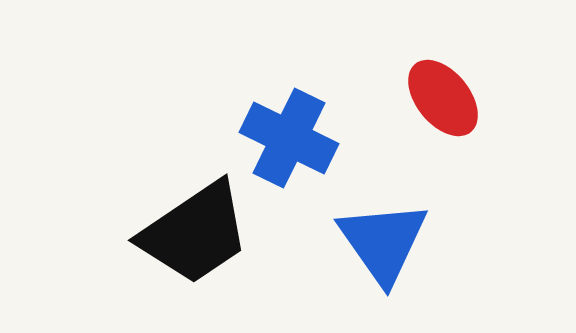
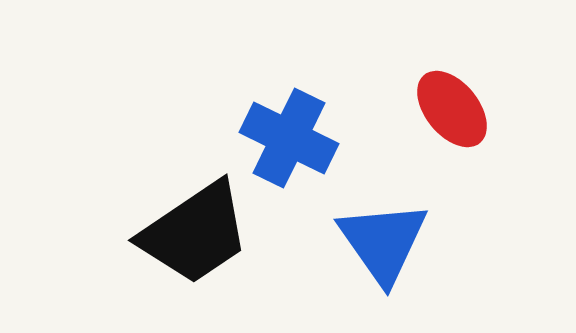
red ellipse: moved 9 px right, 11 px down
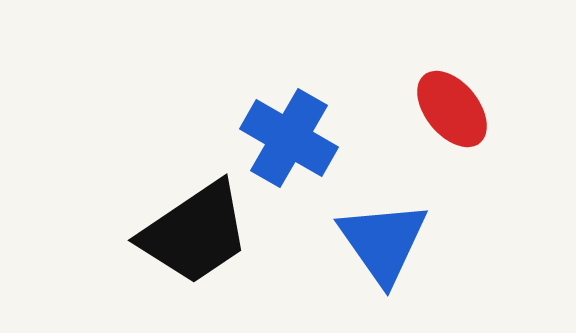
blue cross: rotated 4 degrees clockwise
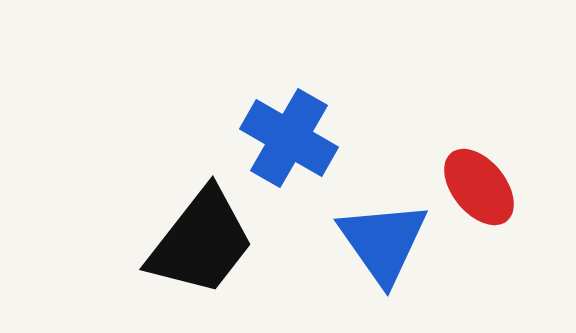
red ellipse: moved 27 px right, 78 px down
black trapezoid: moved 6 px right, 9 px down; rotated 18 degrees counterclockwise
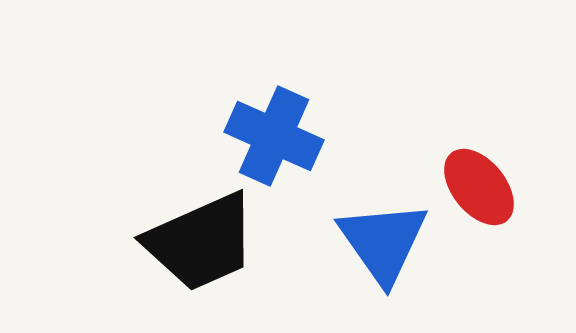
blue cross: moved 15 px left, 2 px up; rotated 6 degrees counterclockwise
black trapezoid: rotated 28 degrees clockwise
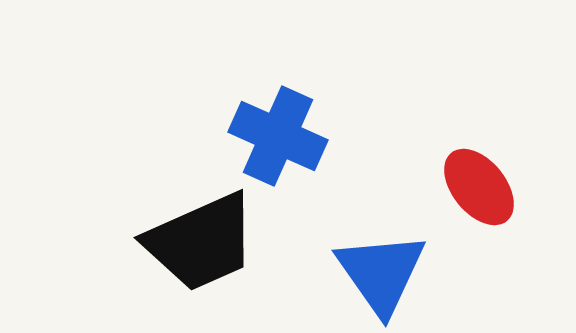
blue cross: moved 4 px right
blue triangle: moved 2 px left, 31 px down
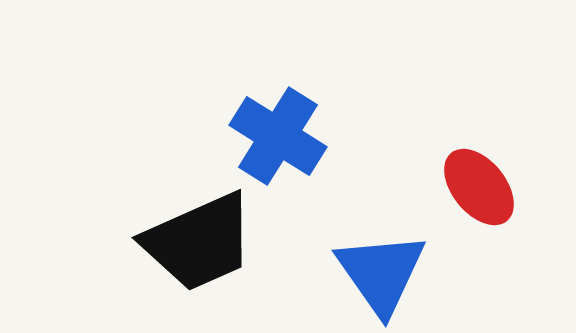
blue cross: rotated 8 degrees clockwise
black trapezoid: moved 2 px left
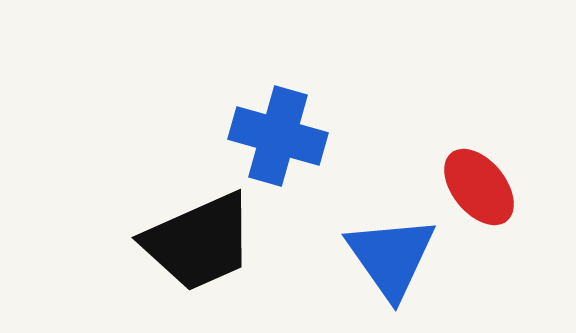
blue cross: rotated 16 degrees counterclockwise
blue triangle: moved 10 px right, 16 px up
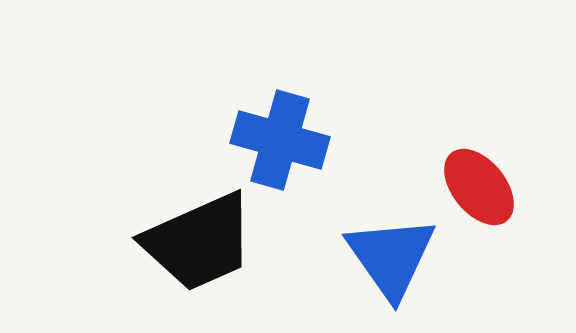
blue cross: moved 2 px right, 4 px down
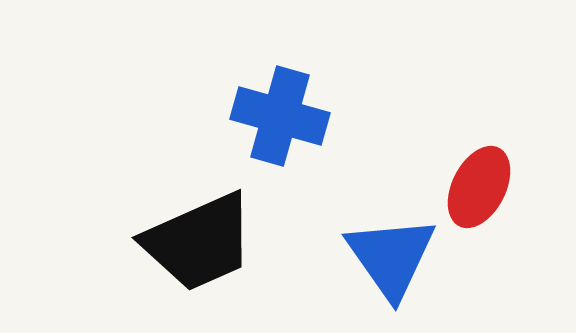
blue cross: moved 24 px up
red ellipse: rotated 66 degrees clockwise
